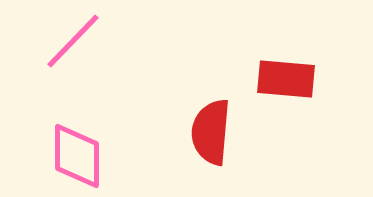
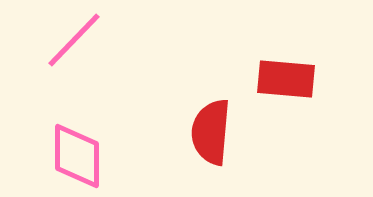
pink line: moved 1 px right, 1 px up
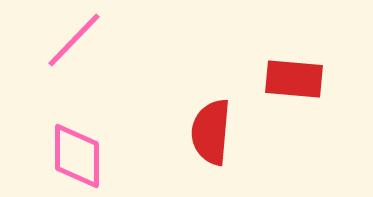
red rectangle: moved 8 px right
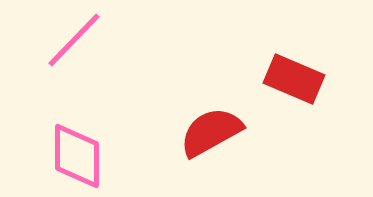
red rectangle: rotated 18 degrees clockwise
red semicircle: rotated 56 degrees clockwise
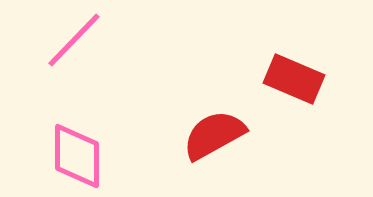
red semicircle: moved 3 px right, 3 px down
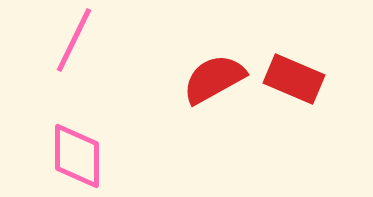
pink line: rotated 18 degrees counterclockwise
red semicircle: moved 56 px up
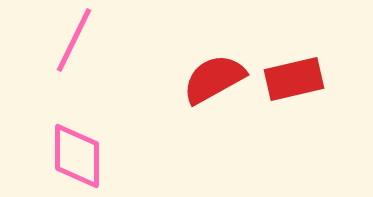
red rectangle: rotated 36 degrees counterclockwise
